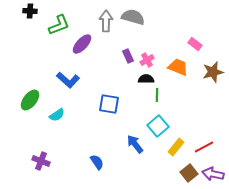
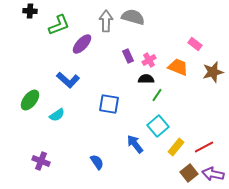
pink cross: moved 2 px right
green line: rotated 32 degrees clockwise
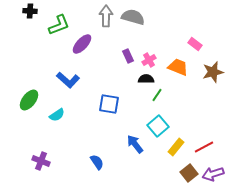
gray arrow: moved 5 px up
green ellipse: moved 1 px left
purple arrow: rotated 30 degrees counterclockwise
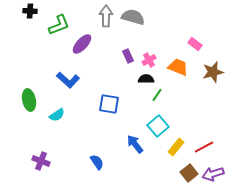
green ellipse: rotated 50 degrees counterclockwise
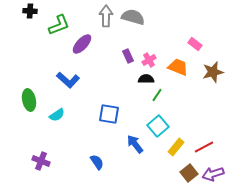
blue square: moved 10 px down
